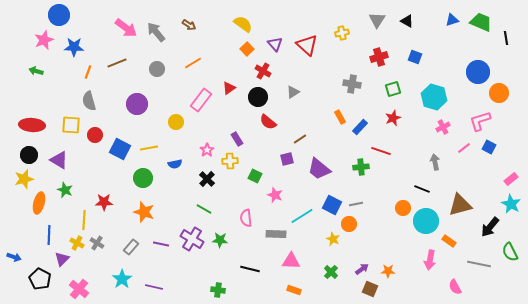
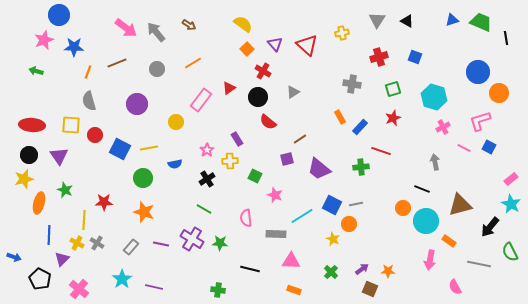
pink line at (464, 148): rotated 64 degrees clockwise
purple triangle at (59, 160): moved 4 px up; rotated 24 degrees clockwise
black cross at (207, 179): rotated 14 degrees clockwise
green star at (220, 240): moved 3 px down
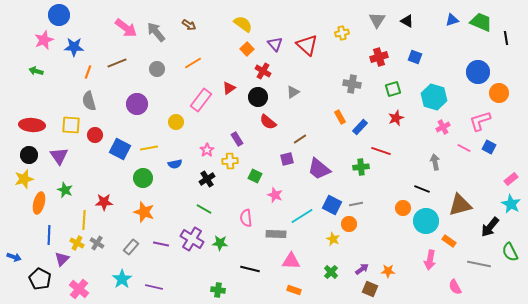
red star at (393, 118): moved 3 px right
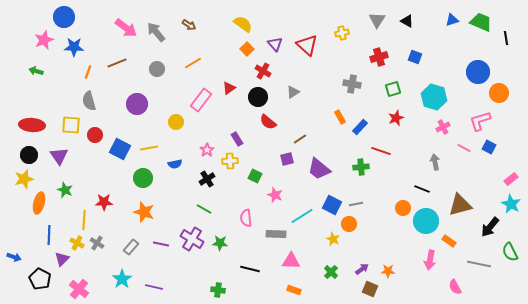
blue circle at (59, 15): moved 5 px right, 2 px down
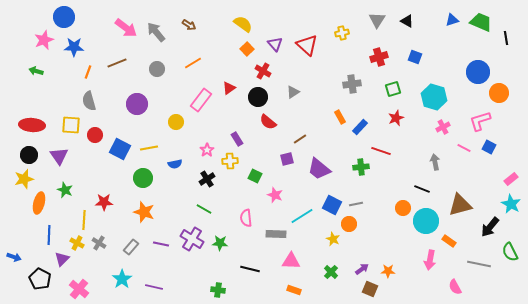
gray cross at (352, 84): rotated 18 degrees counterclockwise
gray cross at (97, 243): moved 2 px right
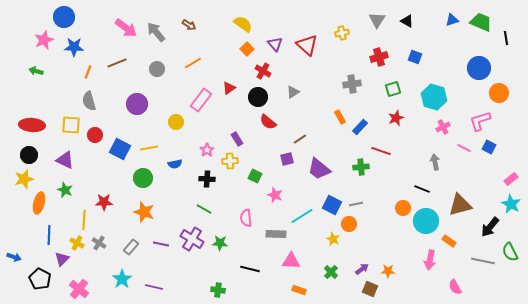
blue circle at (478, 72): moved 1 px right, 4 px up
purple triangle at (59, 156): moved 6 px right, 4 px down; rotated 30 degrees counterclockwise
black cross at (207, 179): rotated 35 degrees clockwise
gray line at (479, 264): moved 4 px right, 3 px up
orange rectangle at (294, 290): moved 5 px right
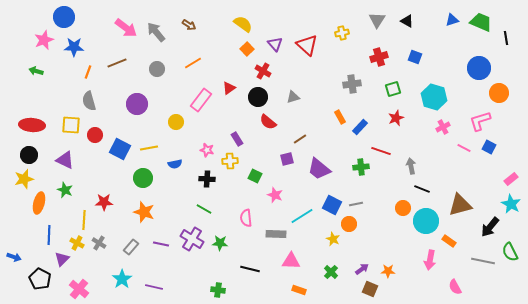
gray triangle at (293, 92): moved 5 px down; rotated 16 degrees clockwise
pink star at (207, 150): rotated 24 degrees counterclockwise
gray arrow at (435, 162): moved 24 px left, 4 px down
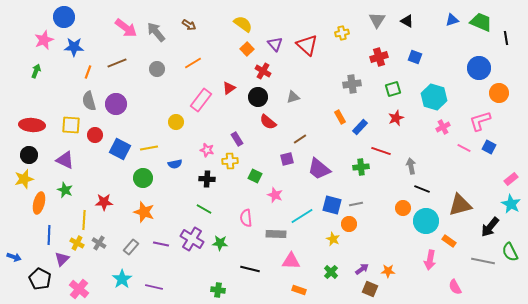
green arrow at (36, 71): rotated 96 degrees clockwise
purple circle at (137, 104): moved 21 px left
blue square at (332, 205): rotated 12 degrees counterclockwise
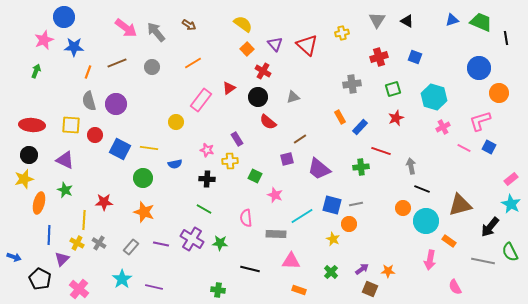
gray circle at (157, 69): moved 5 px left, 2 px up
yellow line at (149, 148): rotated 18 degrees clockwise
